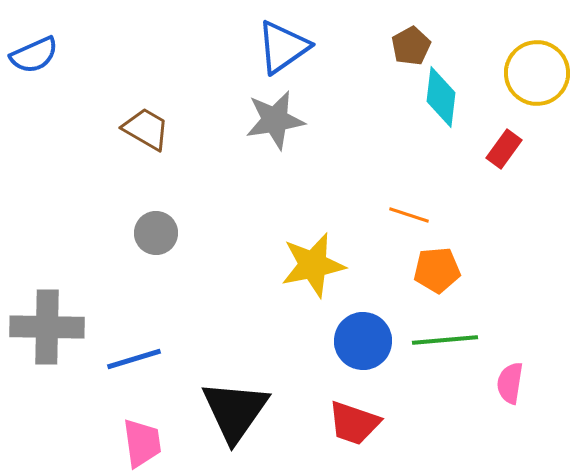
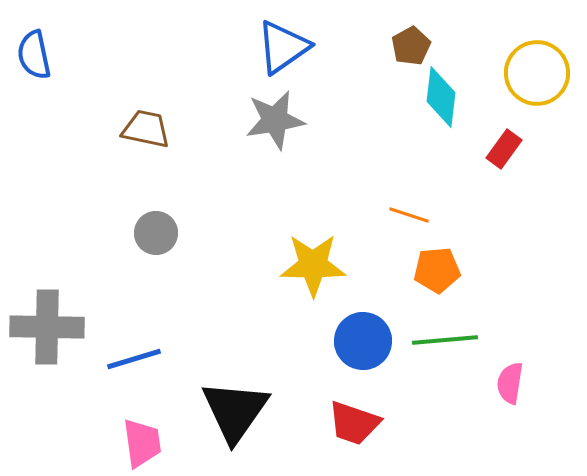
blue semicircle: rotated 102 degrees clockwise
brown trapezoid: rotated 18 degrees counterclockwise
yellow star: rotated 12 degrees clockwise
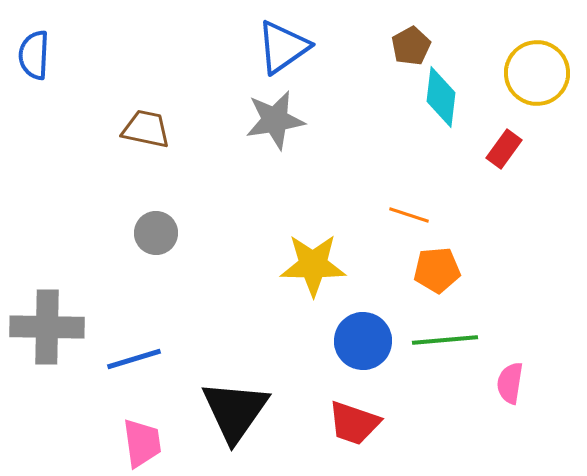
blue semicircle: rotated 15 degrees clockwise
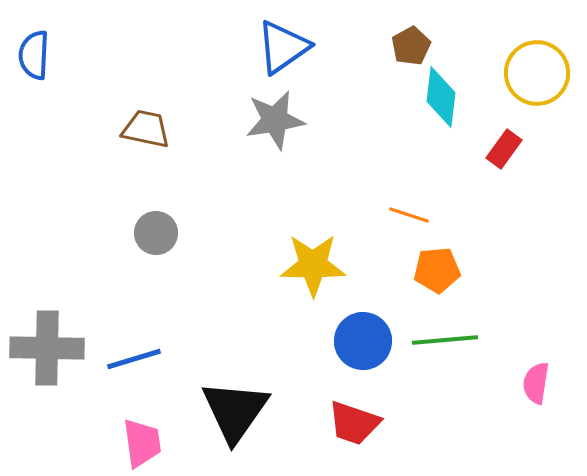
gray cross: moved 21 px down
pink semicircle: moved 26 px right
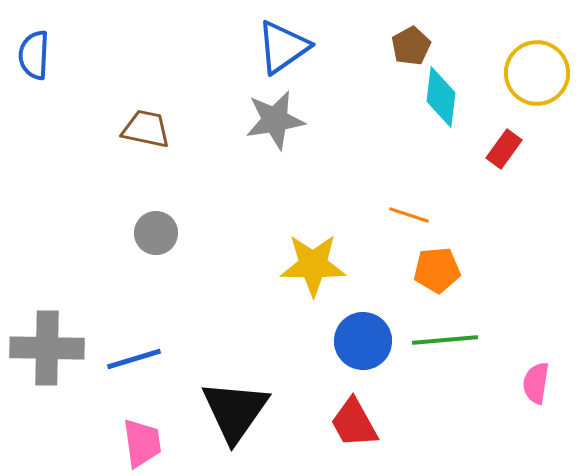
red trapezoid: rotated 42 degrees clockwise
